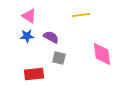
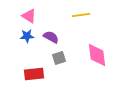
pink diamond: moved 5 px left, 1 px down
gray square: rotated 32 degrees counterclockwise
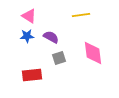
pink diamond: moved 4 px left, 2 px up
red rectangle: moved 2 px left, 1 px down
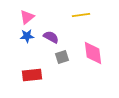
pink triangle: moved 2 px left, 1 px down; rotated 49 degrees clockwise
gray square: moved 3 px right, 1 px up
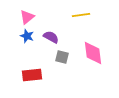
blue star: rotated 24 degrees clockwise
gray square: rotated 32 degrees clockwise
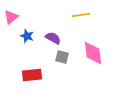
pink triangle: moved 16 px left
purple semicircle: moved 2 px right, 1 px down
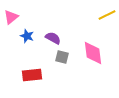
yellow line: moved 26 px right; rotated 18 degrees counterclockwise
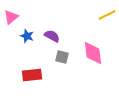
purple semicircle: moved 1 px left, 2 px up
